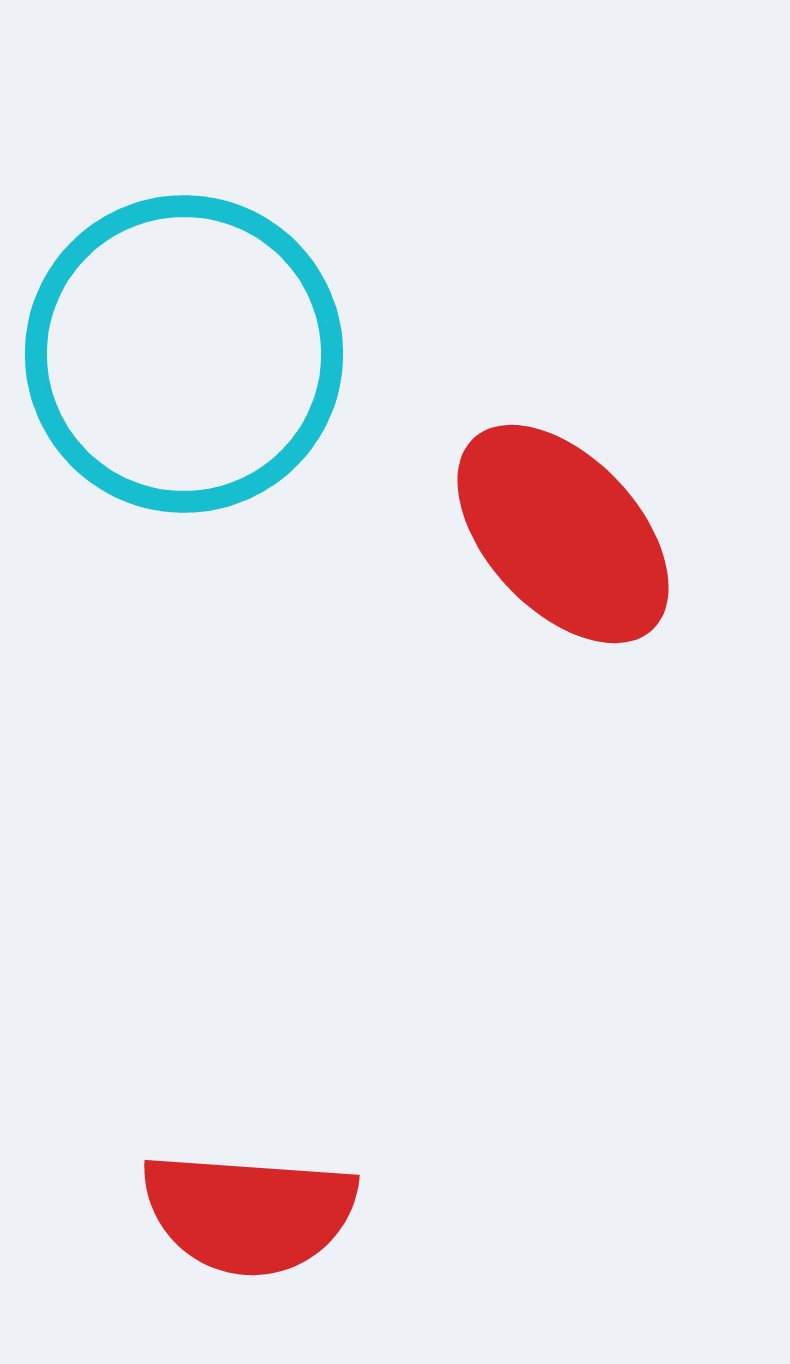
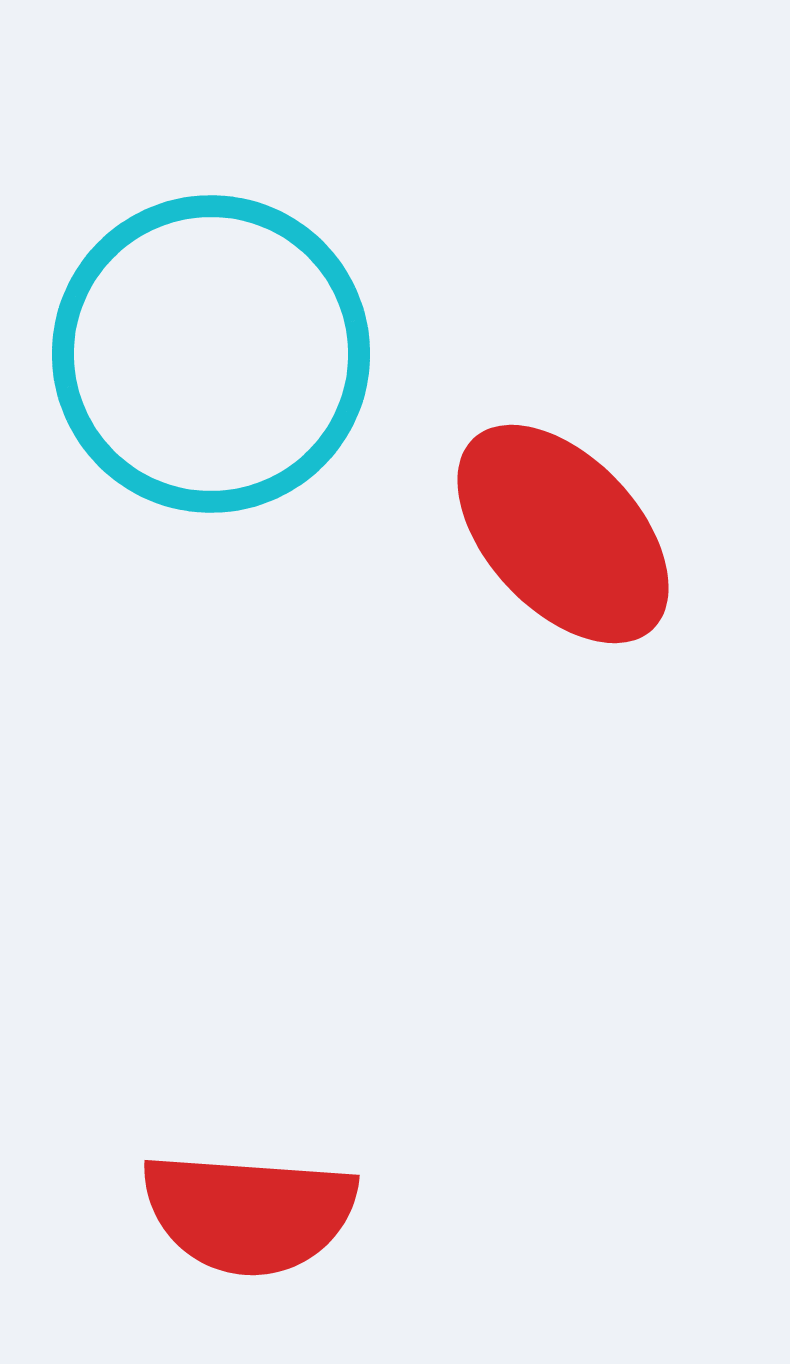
cyan circle: moved 27 px right
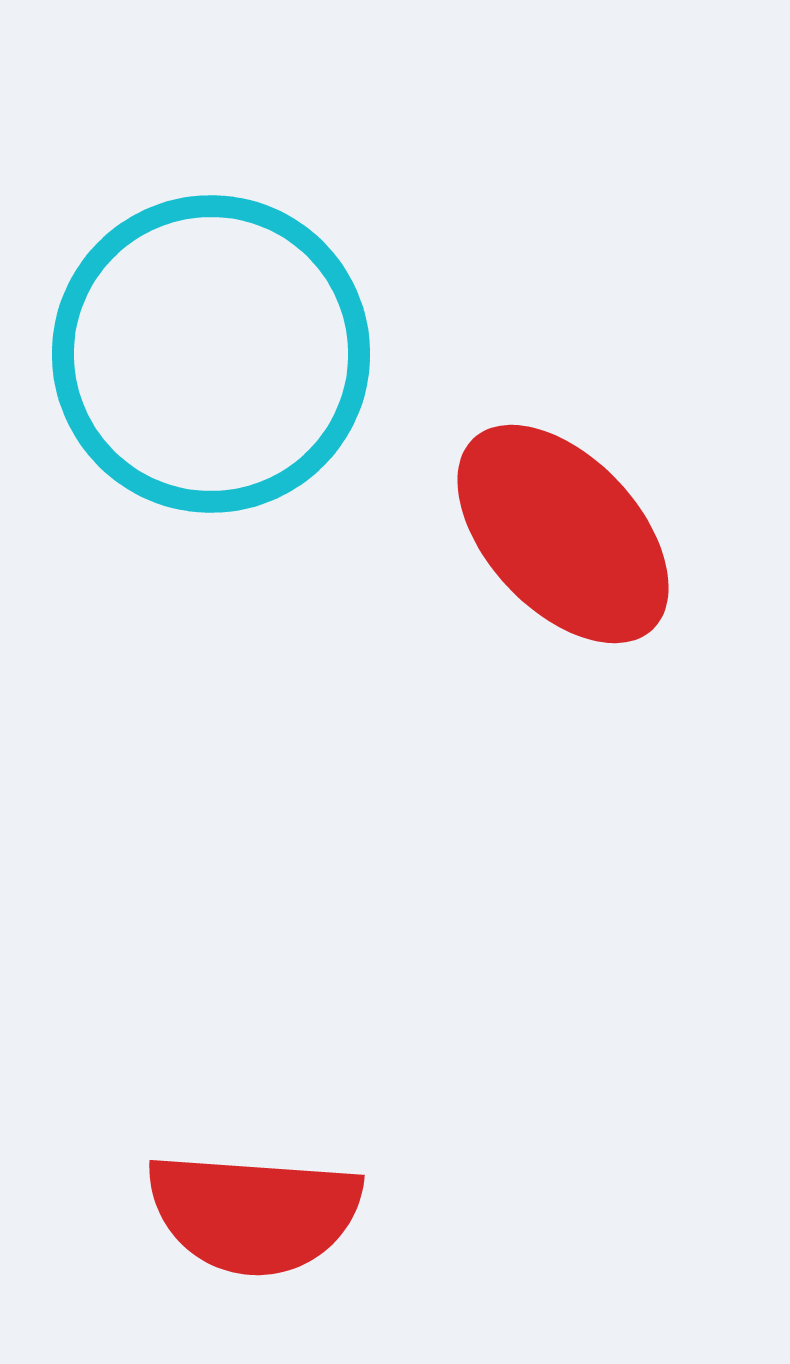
red semicircle: moved 5 px right
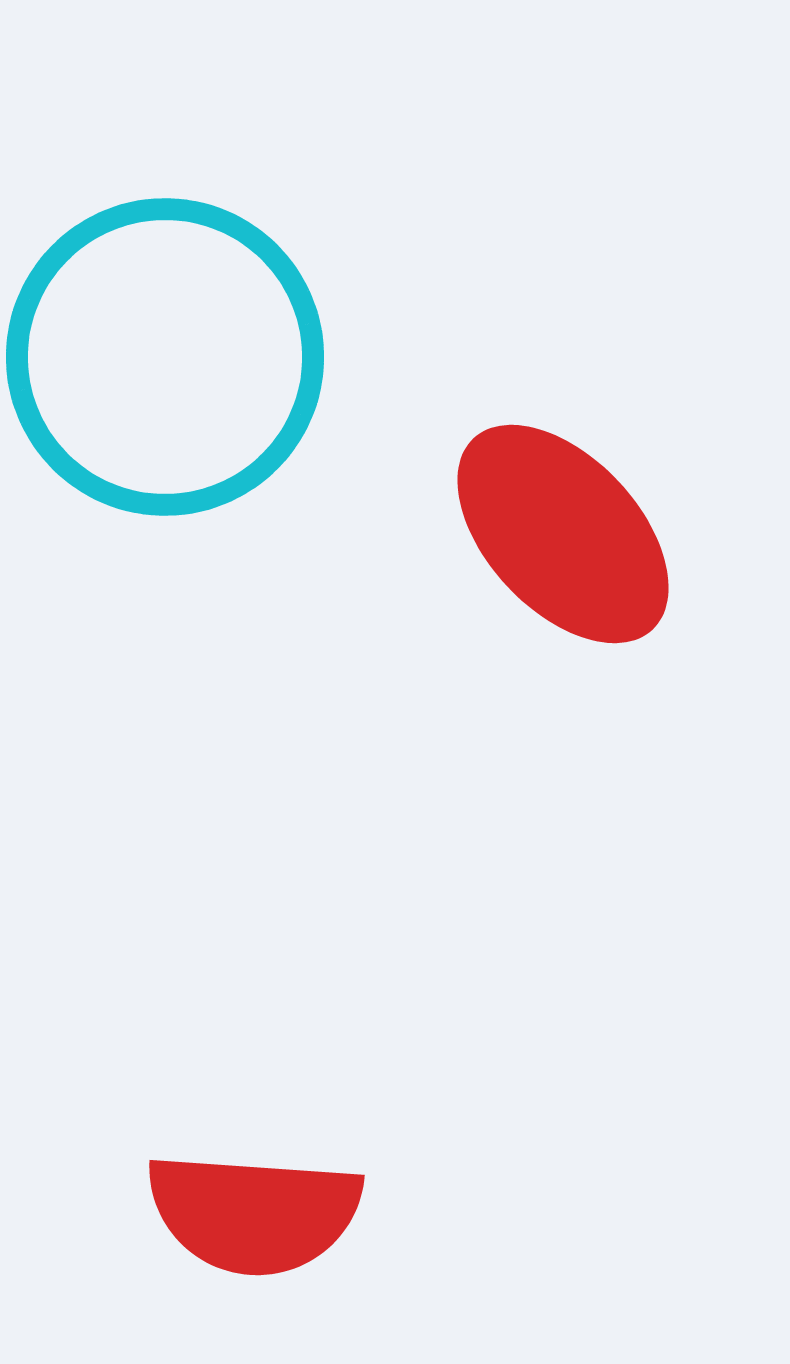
cyan circle: moved 46 px left, 3 px down
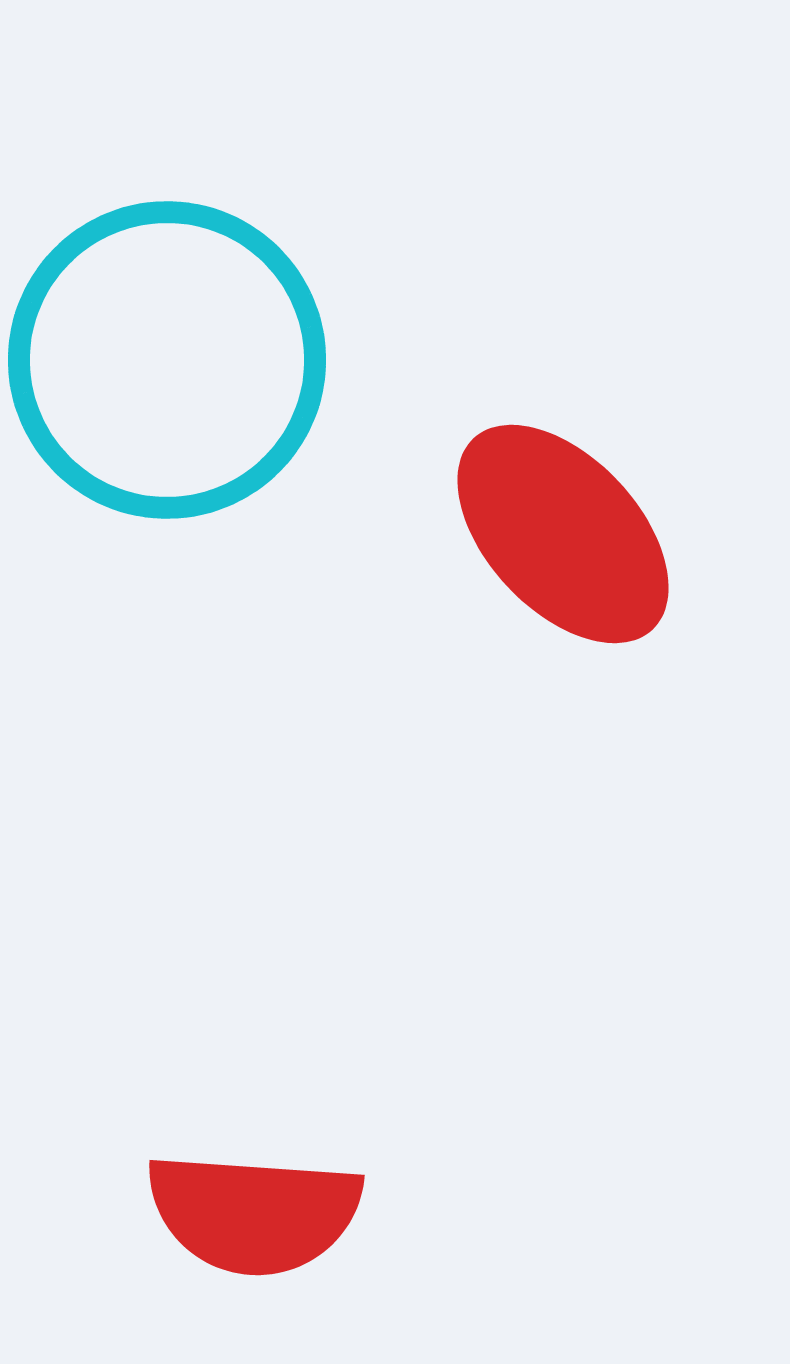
cyan circle: moved 2 px right, 3 px down
